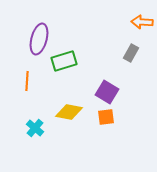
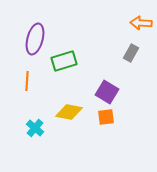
orange arrow: moved 1 px left, 1 px down
purple ellipse: moved 4 px left
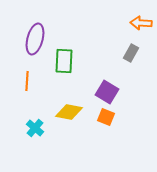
green rectangle: rotated 70 degrees counterclockwise
orange square: rotated 30 degrees clockwise
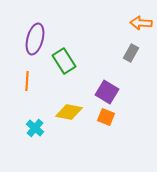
green rectangle: rotated 35 degrees counterclockwise
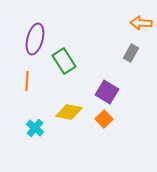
orange square: moved 2 px left, 2 px down; rotated 24 degrees clockwise
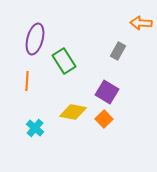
gray rectangle: moved 13 px left, 2 px up
yellow diamond: moved 4 px right
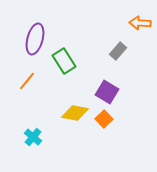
orange arrow: moved 1 px left
gray rectangle: rotated 12 degrees clockwise
orange line: rotated 36 degrees clockwise
yellow diamond: moved 2 px right, 1 px down
cyan cross: moved 2 px left, 9 px down
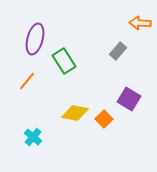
purple square: moved 22 px right, 7 px down
